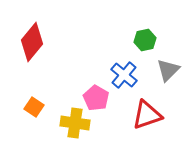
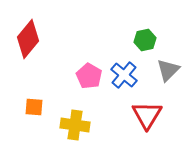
red diamond: moved 4 px left, 3 px up
pink pentagon: moved 7 px left, 22 px up
orange square: rotated 30 degrees counterclockwise
red triangle: rotated 40 degrees counterclockwise
yellow cross: moved 2 px down
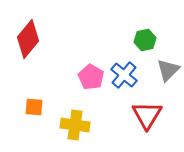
pink pentagon: moved 2 px right, 1 px down
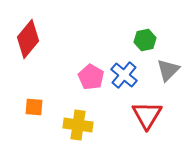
yellow cross: moved 3 px right
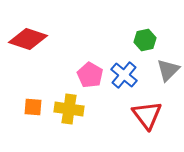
red diamond: rotated 69 degrees clockwise
pink pentagon: moved 1 px left, 2 px up
orange square: moved 1 px left
red triangle: rotated 8 degrees counterclockwise
yellow cross: moved 9 px left, 16 px up
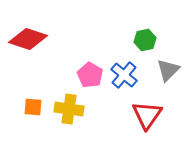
red triangle: rotated 12 degrees clockwise
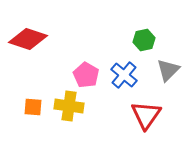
green hexagon: moved 1 px left
pink pentagon: moved 4 px left
yellow cross: moved 3 px up
red triangle: moved 1 px left
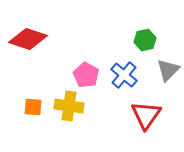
green hexagon: moved 1 px right
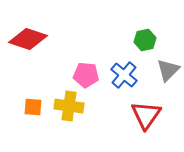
pink pentagon: rotated 25 degrees counterclockwise
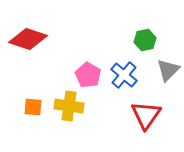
pink pentagon: moved 2 px right; rotated 25 degrees clockwise
